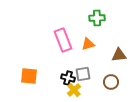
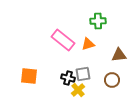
green cross: moved 1 px right, 3 px down
pink rectangle: rotated 30 degrees counterclockwise
brown circle: moved 1 px right, 2 px up
yellow cross: moved 4 px right
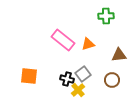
green cross: moved 8 px right, 5 px up
gray square: rotated 28 degrees counterclockwise
black cross: moved 1 px left, 1 px down
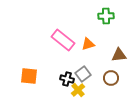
brown circle: moved 1 px left, 2 px up
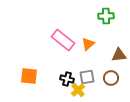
orange triangle: rotated 24 degrees counterclockwise
gray square: moved 4 px right, 3 px down; rotated 28 degrees clockwise
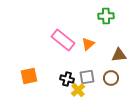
orange square: rotated 18 degrees counterclockwise
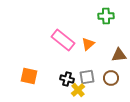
orange square: rotated 24 degrees clockwise
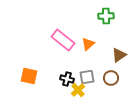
brown triangle: rotated 28 degrees counterclockwise
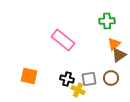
green cross: moved 1 px right, 5 px down
orange triangle: moved 26 px right
gray square: moved 2 px right, 2 px down
yellow cross: rotated 24 degrees counterclockwise
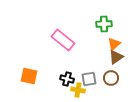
green cross: moved 3 px left, 3 px down
brown triangle: moved 3 px left, 2 px down
yellow cross: rotated 16 degrees counterclockwise
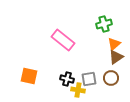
green cross: rotated 14 degrees counterclockwise
